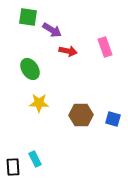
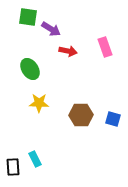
purple arrow: moved 1 px left, 1 px up
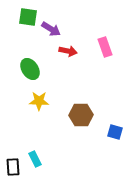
yellow star: moved 2 px up
blue square: moved 2 px right, 13 px down
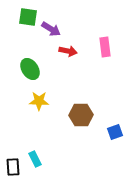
pink rectangle: rotated 12 degrees clockwise
blue square: rotated 35 degrees counterclockwise
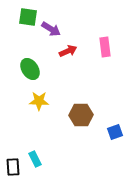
red arrow: rotated 36 degrees counterclockwise
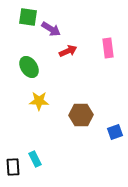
pink rectangle: moved 3 px right, 1 px down
green ellipse: moved 1 px left, 2 px up
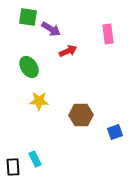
pink rectangle: moved 14 px up
